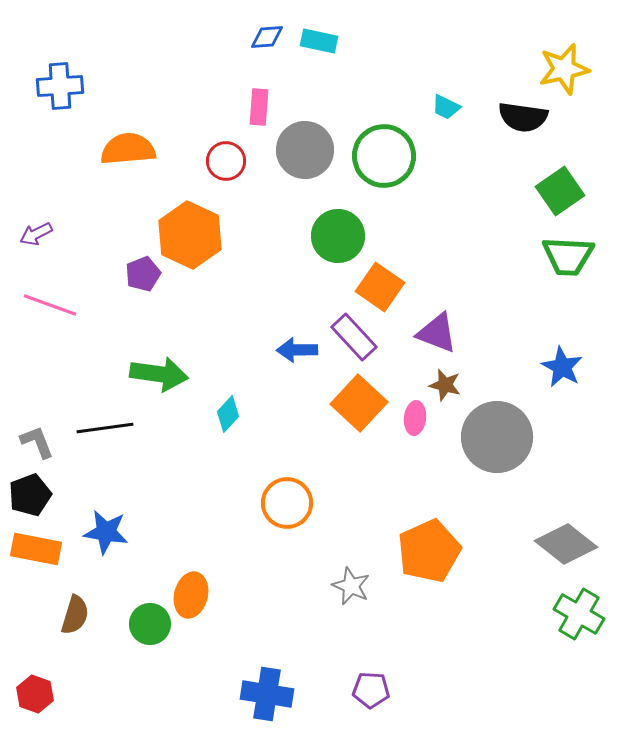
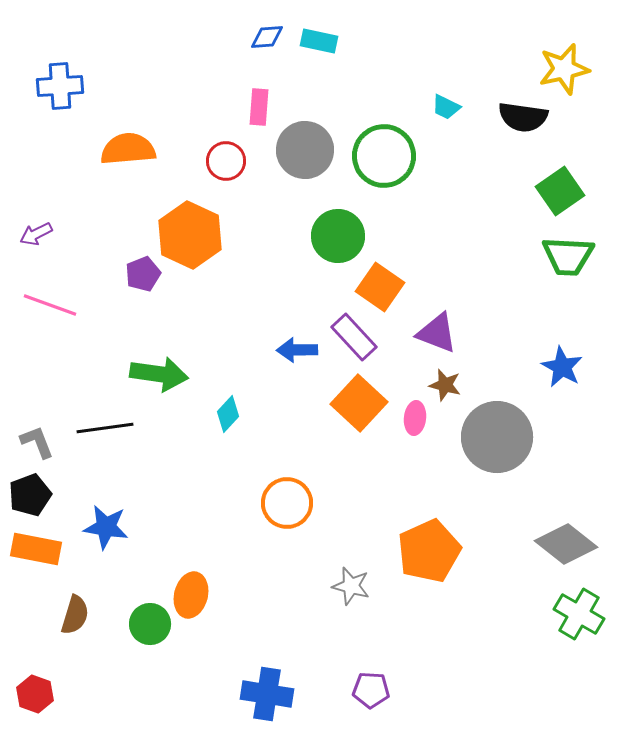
blue star at (106, 532): moved 5 px up
gray star at (351, 586): rotated 9 degrees counterclockwise
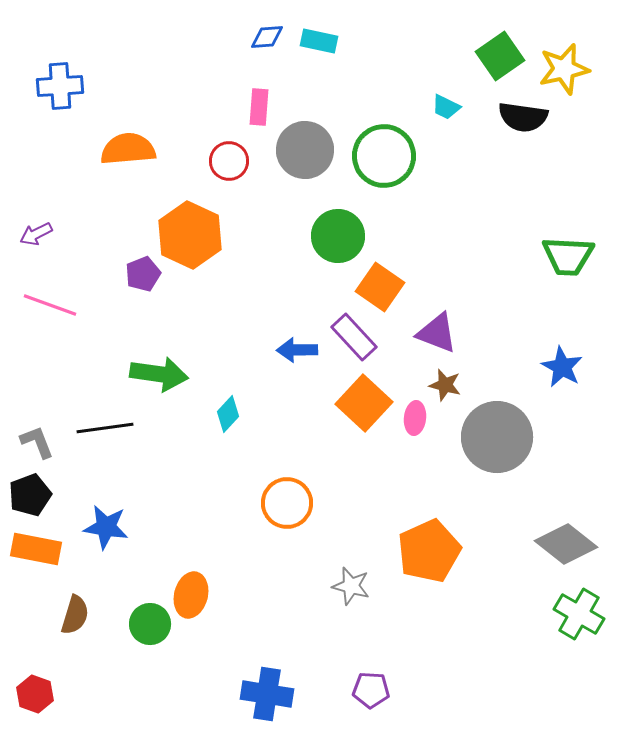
red circle at (226, 161): moved 3 px right
green square at (560, 191): moved 60 px left, 135 px up
orange square at (359, 403): moved 5 px right
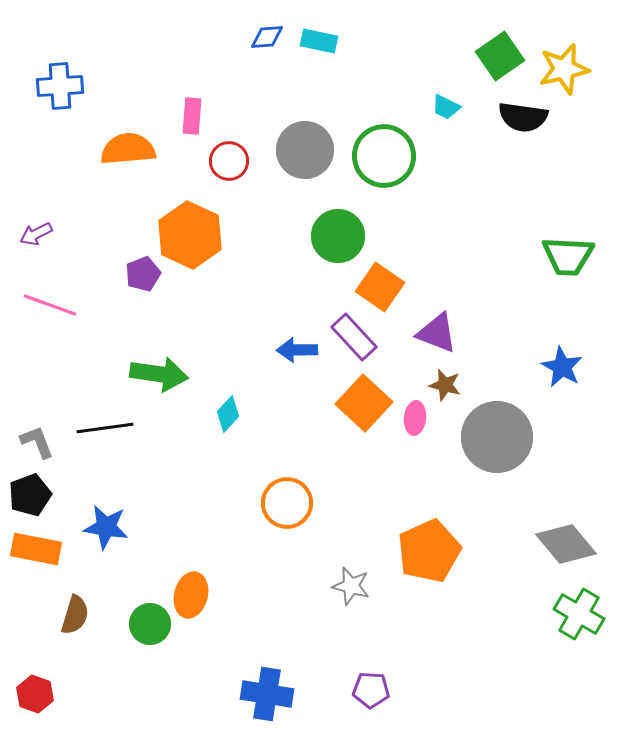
pink rectangle at (259, 107): moved 67 px left, 9 px down
gray diamond at (566, 544): rotated 12 degrees clockwise
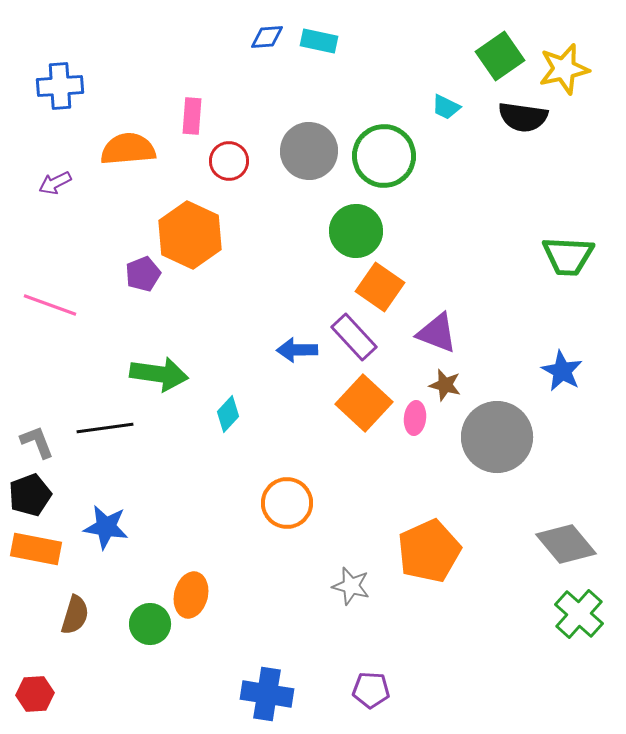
gray circle at (305, 150): moved 4 px right, 1 px down
purple arrow at (36, 234): moved 19 px right, 51 px up
green circle at (338, 236): moved 18 px right, 5 px up
blue star at (562, 367): moved 4 px down
green cross at (579, 614): rotated 12 degrees clockwise
red hexagon at (35, 694): rotated 24 degrees counterclockwise
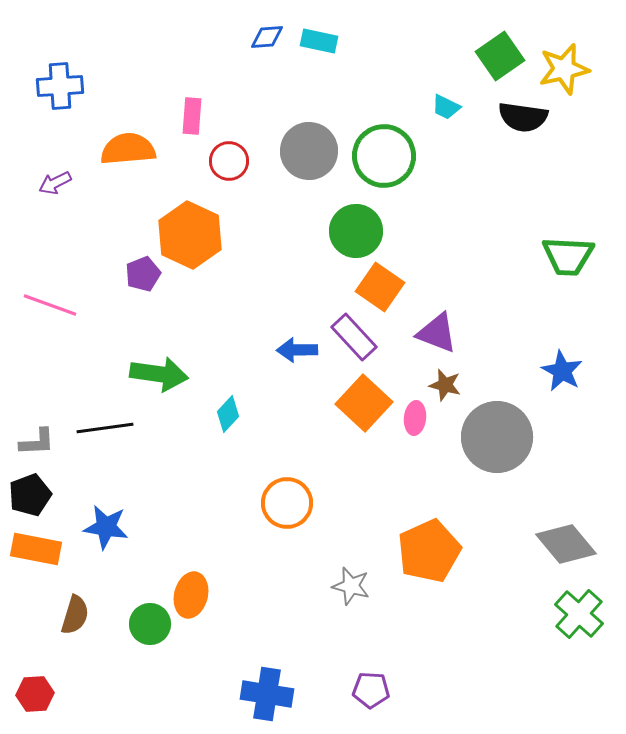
gray L-shape at (37, 442): rotated 108 degrees clockwise
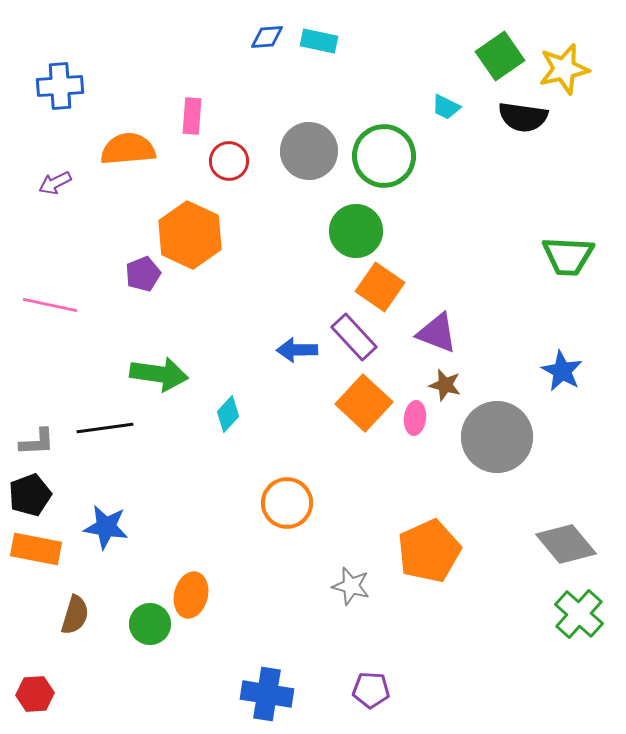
pink line at (50, 305): rotated 8 degrees counterclockwise
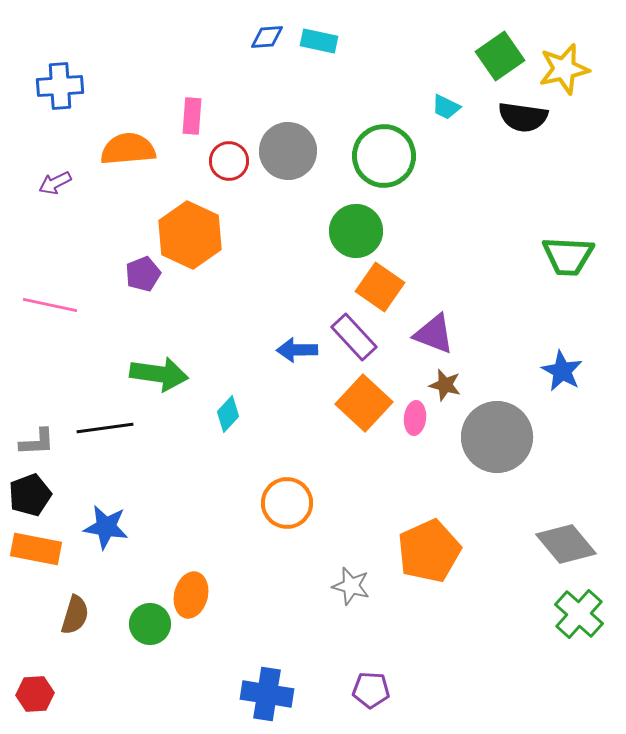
gray circle at (309, 151): moved 21 px left
purple triangle at (437, 333): moved 3 px left, 1 px down
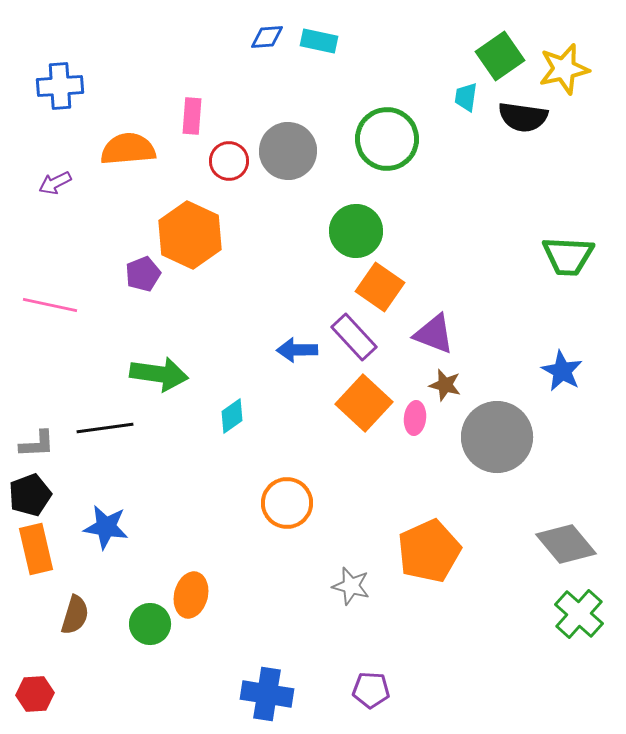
cyan trapezoid at (446, 107): moved 20 px right, 10 px up; rotated 72 degrees clockwise
green circle at (384, 156): moved 3 px right, 17 px up
cyan diamond at (228, 414): moved 4 px right, 2 px down; rotated 12 degrees clockwise
gray L-shape at (37, 442): moved 2 px down
orange rectangle at (36, 549): rotated 66 degrees clockwise
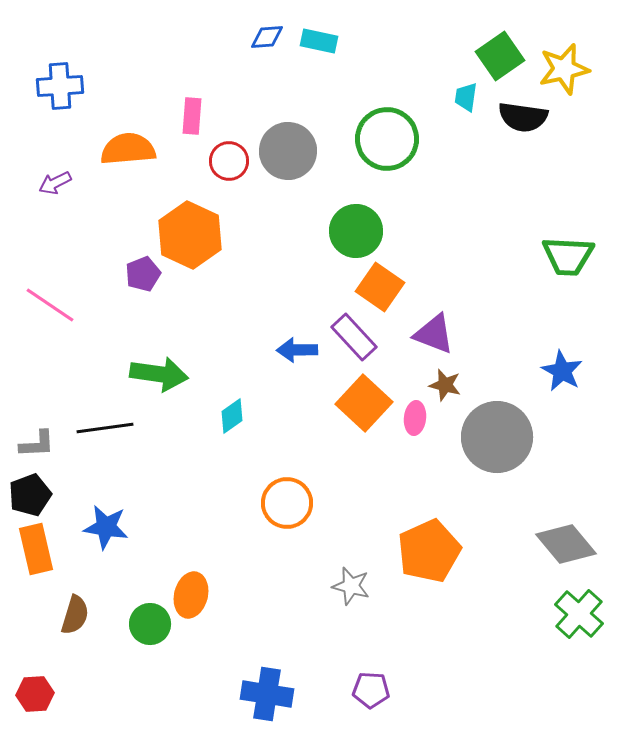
pink line at (50, 305): rotated 22 degrees clockwise
